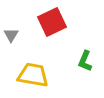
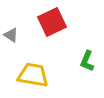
gray triangle: rotated 28 degrees counterclockwise
green L-shape: moved 2 px right
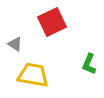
gray triangle: moved 4 px right, 9 px down
green L-shape: moved 2 px right, 3 px down
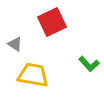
green L-shape: rotated 65 degrees counterclockwise
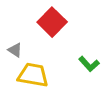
red square: rotated 20 degrees counterclockwise
gray triangle: moved 6 px down
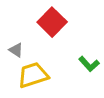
gray triangle: moved 1 px right
yellow trapezoid: rotated 28 degrees counterclockwise
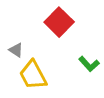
red square: moved 7 px right
yellow trapezoid: rotated 100 degrees counterclockwise
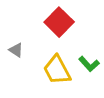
yellow trapezoid: moved 24 px right, 5 px up
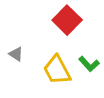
red square: moved 8 px right, 2 px up
gray triangle: moved 4 px down
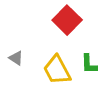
gray triangle: moved 4 px down
green L-shape: rotated 40 degrees clockwise
